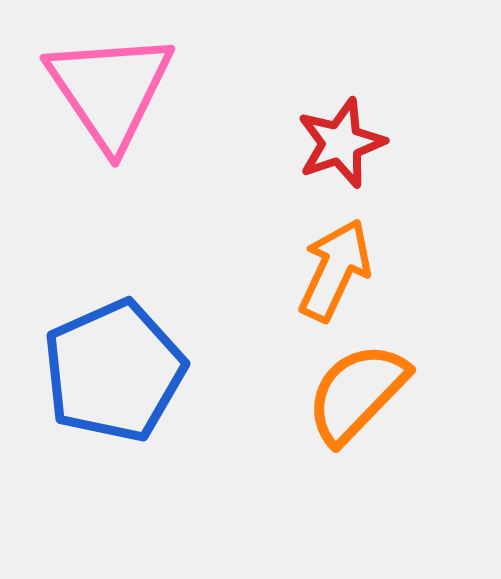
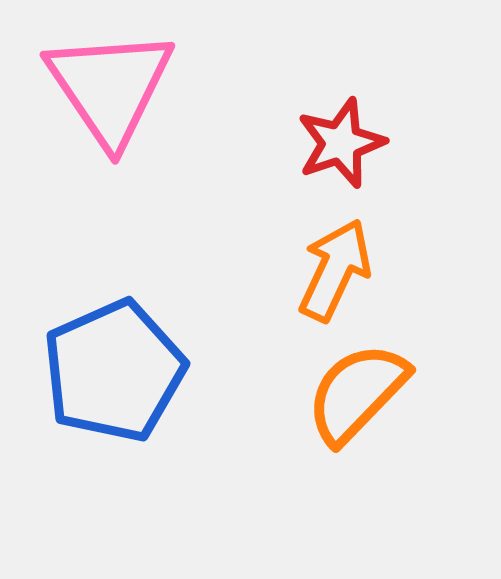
pink triangle: moved 3 px up
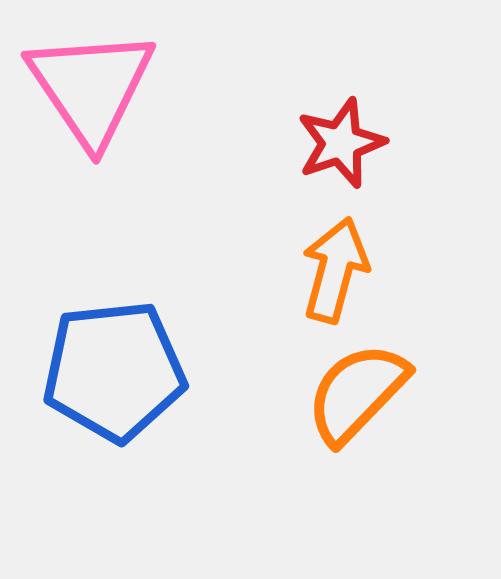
pink triangle: moved 19 px left
orange arrow: rotated 10 degrees counterclockwise
blue pentagon: rotated 18 degrees clockwise
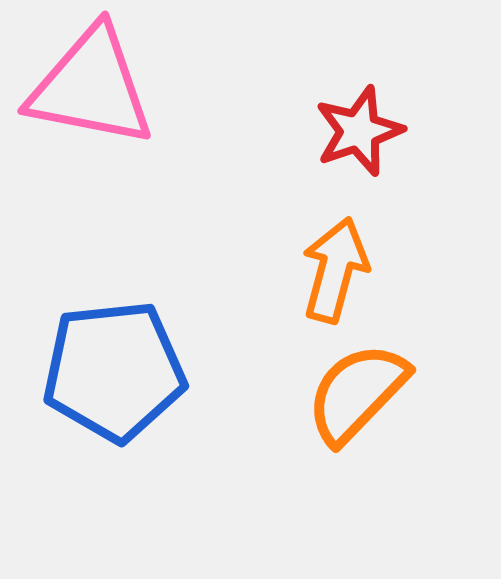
pink triangle: rotated 45 degrees counterclockwise
red star: moved 18 px right, 12 px up
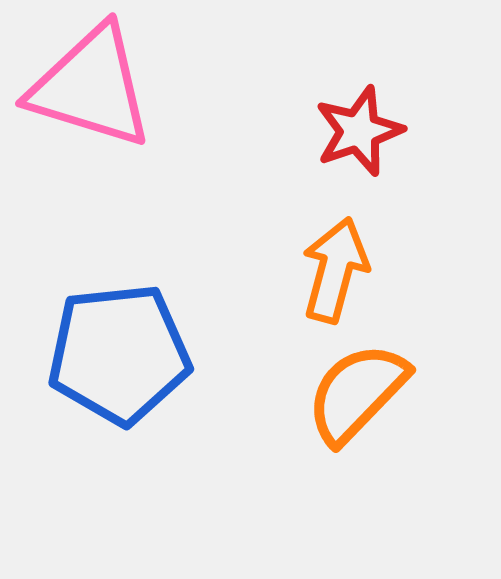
pink triangle: rotated 6 degrees clockwise
blue pentagon: moved 5 px right, 17 px up
